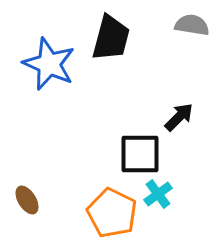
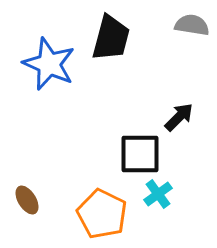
orange pentagon: moved 10 px left, 1 px down
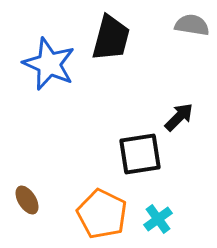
black square: rotated 9 degrees counterclockwise
cyan cross: moved 25 px down
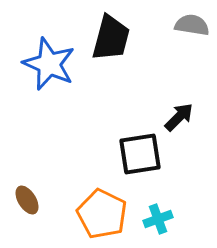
cyan cross: rotated 16 degrees clockwise
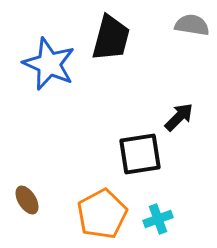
orange pentagon: rotated 18 degrees clockwise
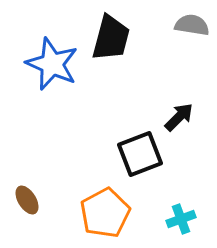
blue star: moved 3 px right
black square: rotated 12 degrees counterclockwise
orange pentagon: moved 3 px right, 1 px up
cyan cross: moved 23 px right
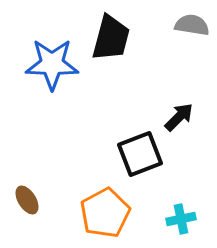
blue star: rotated 22 degrees counterclockwise
cyan cross: rotated 8 degrees clockwise
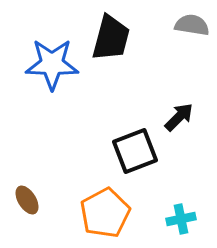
black square: moved 5 px left, 3 px up
